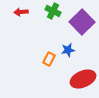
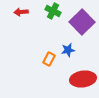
red ellipse: rotated 15 degrees clockwise
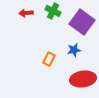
red arrow: moved 5 px right, 1 px down
purple square: rotated 10 degrees counterclockwise
blue star: moved 6 px right
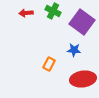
blue star: rotated 16 degrees clockwise
orange rectangle: moved 5 px down
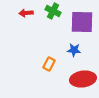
purple square: rotated 35 degrees counterclockwise
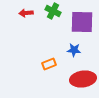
orange rectangle: rotated 40 degrees clockwise
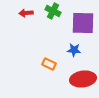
purple square: moved 1 px right, 1 px down
orange rectangle: rotated 48 degrees clockwise
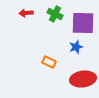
green cross: moved 2 px right, 3 px down
blue star: moved 2 px right, 3 px up; rotated 24 degrees counterclockwise
orange rectangle: moved 2 px up
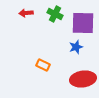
orange rectangle: moved 6 px left, 3 px down
